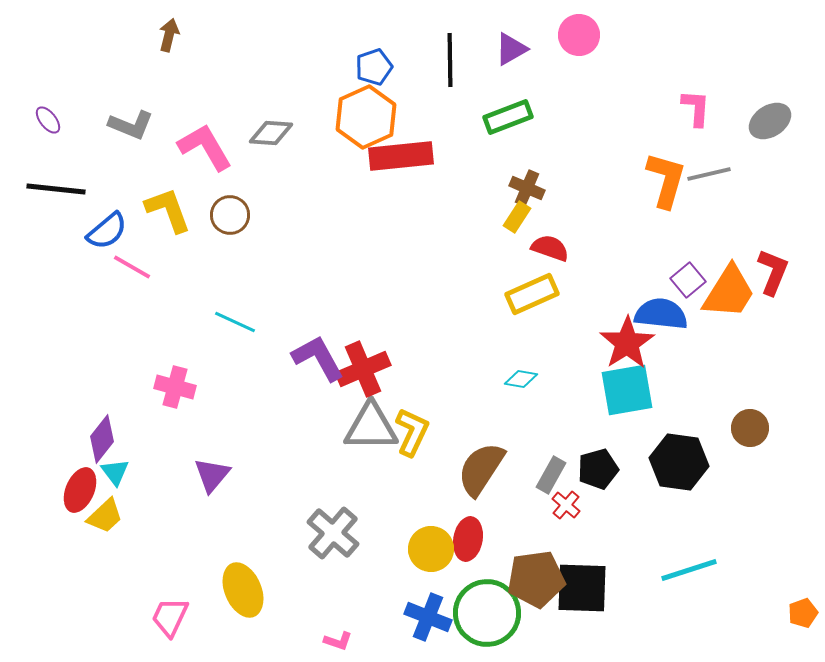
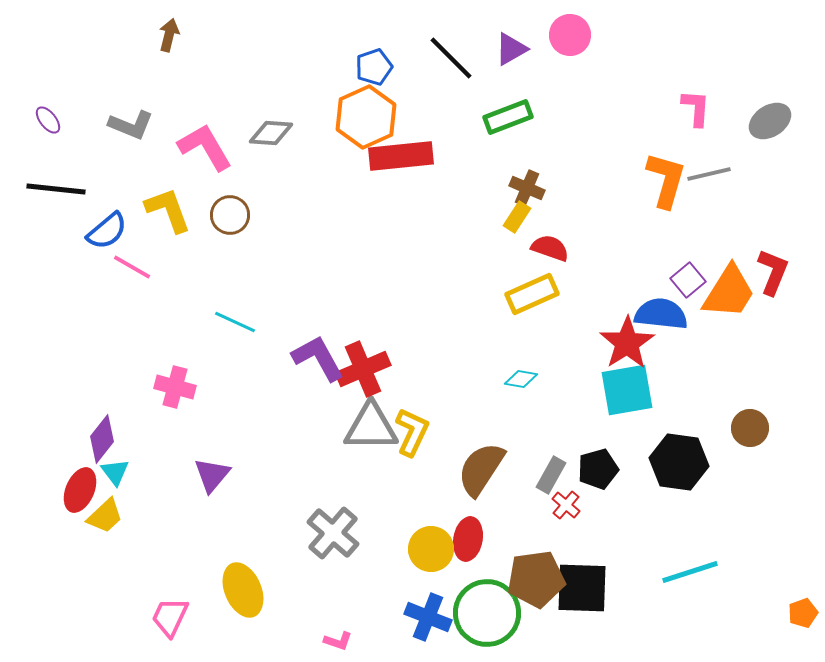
pink circle at (579, 35): moved 9 px left
black line at (450, 60): moved 1 px right, 2 px up; rotated 44 degrees counterclockwise
cyan line at (689, 570): moved 1 px right, 2 px down
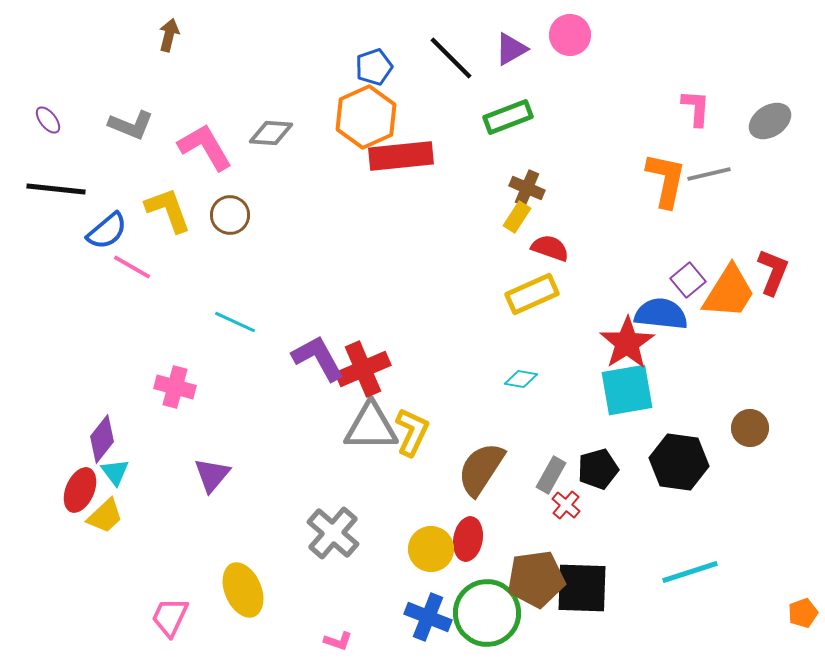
orange L-shape at (666, 180): rotated 4 degrees counterclockwise
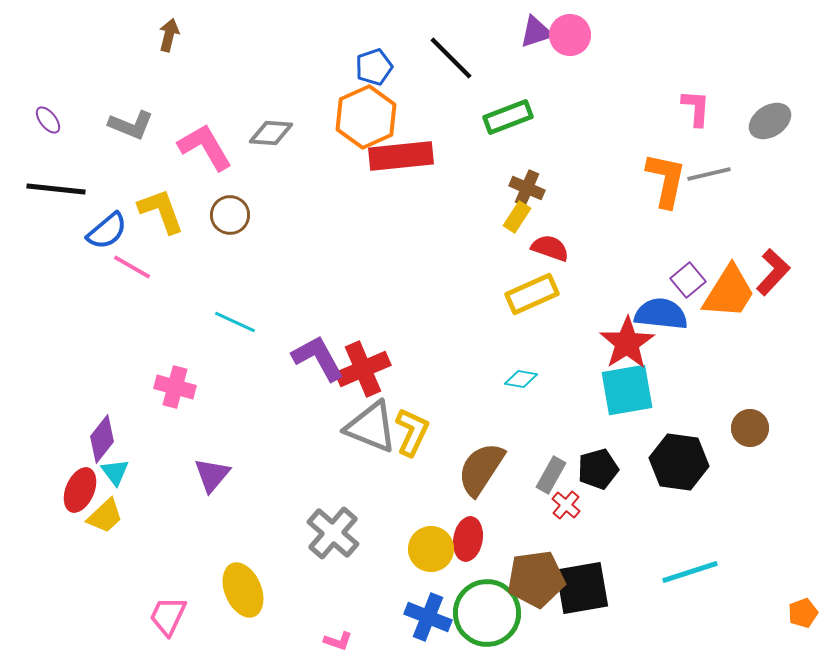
purple triangle at (511, 49): moved 25 px right, 17 px up; rotated 12 degrees clockwise
yellow L-shape at (168, 210): moved 7 px left, 1 px down
red L-shape at (773, 272): rotated 21 degrees clockwise
gray triangle at (371, 427): rotated 22 degrees clockwise
black square at (582, 588): rotated 12 degrees counterclockwise
pink trapezoid at (170, 617): moved 2 px left, 1 px up
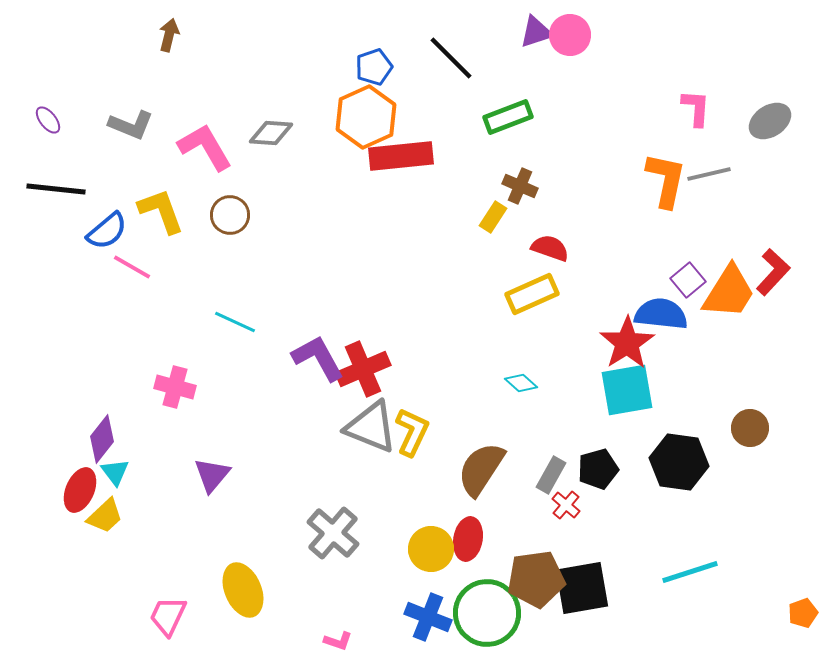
brown cross at (527, 188): moved 7 px left, 2 px up
yellow rectangle at (517, 217): moved 24 px left
cyan diamond at (521, 379): moved 4 px down; rotated 32 degrees clockwise
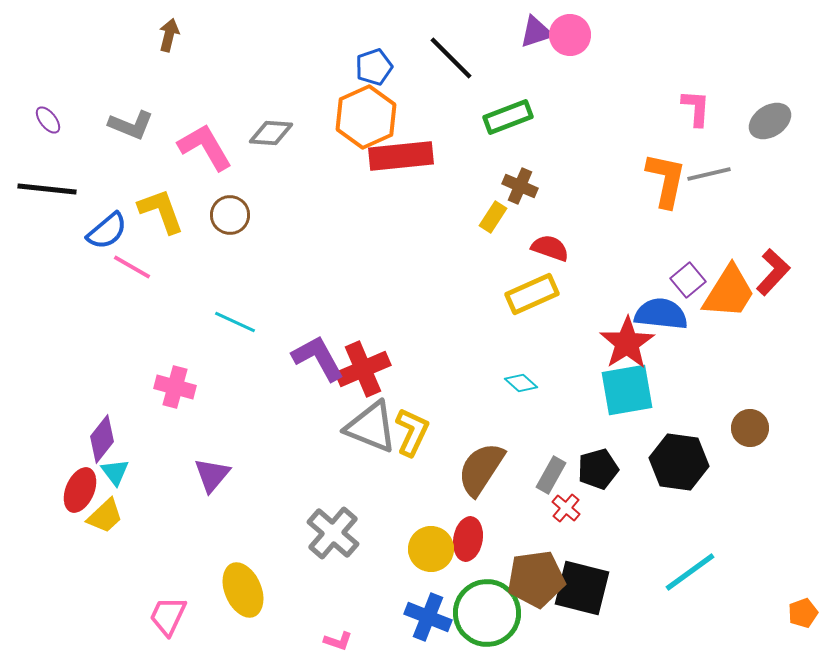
black line at (56, 189): moved 9 px left
red cross at (566, 505): moved 3 px down
cyan line at (690, 572): rotated 18 degrees counterclockwise
black square at (582, 588): rotated 24 degrees clockwise
